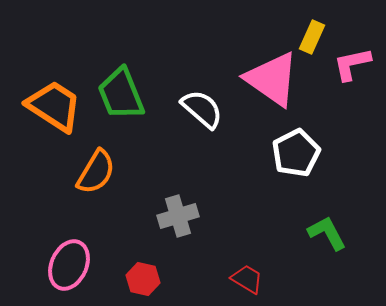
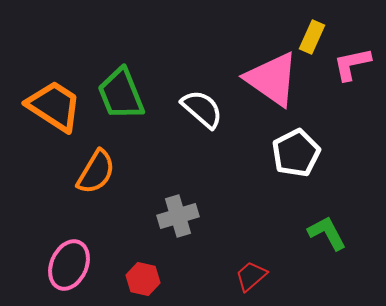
red trapezoid: moved 4 px right, 3 px up; rotated 72 degrees counterclockwise
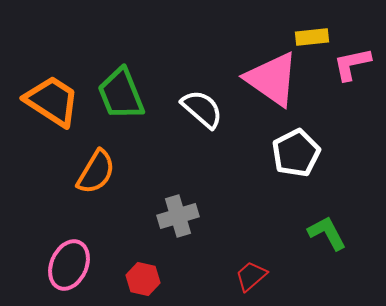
yellow rectangle: rotated 60 degrees clockwise
orange trapezoid: moved 2 px left, 5 px up
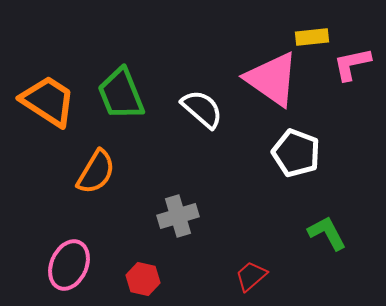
orange trapezoid: moved 4 px left
white pentagon: rotated 24 degrees counterclockwise
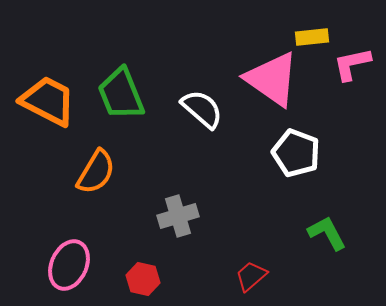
orange trapezoid: rotated 6 degrees counterclockwise
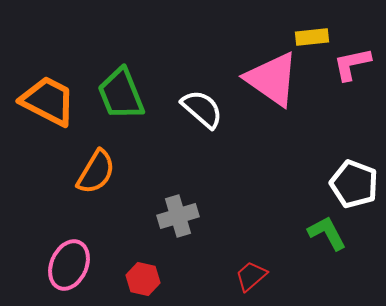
white pentagon: moved 58 px right, 31 px down
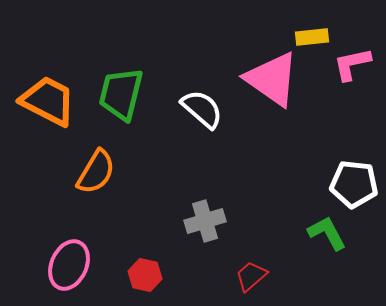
green trapezoid: rotated 36 degrees clockwise
white pentagon: rotated 15 degrees counterclockwise
gray cross: moved 27 px right, 5 px down
red hexagon: moved 2 px right, 4 px up
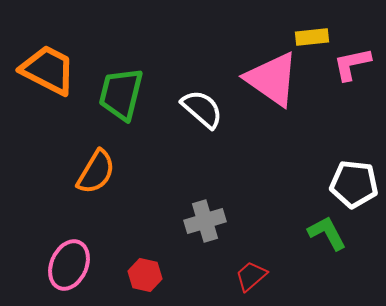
orange trapezoid: moved 31 px up
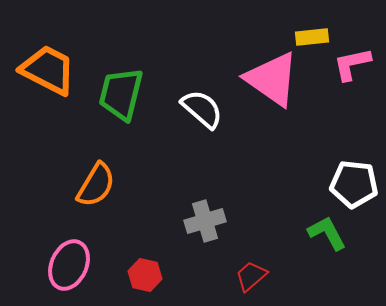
orange semicircle: moved 13 px down
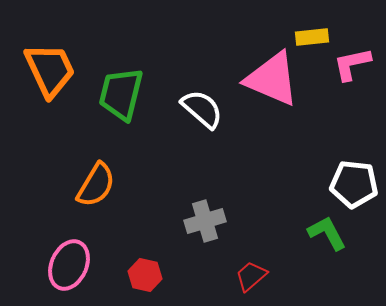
orange trapezoid: moved 2 px right; rotated 38 degrees clockwise
pink triangle: rotated 12 degrees counterclockwise
